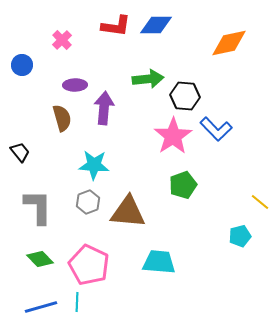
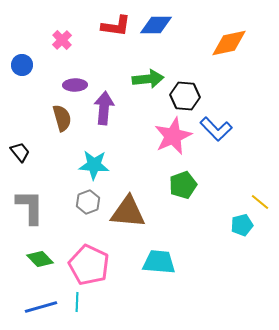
pink star: rotated 9 degrees clockwise
gray L-shape: moved 8 px left
cyan pentagon: moved 2 px right, 11 px up
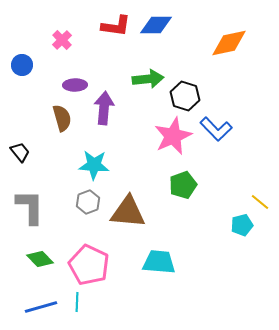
black hexagon: rotated 12 degrees clockwise
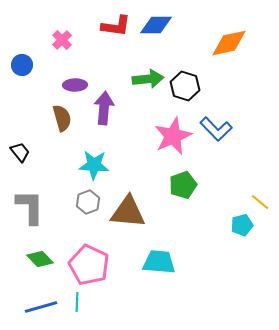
black hexagon: moved 10 px up
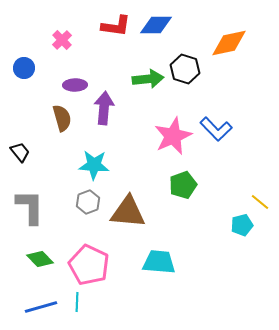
blue circle: moved 2 px right, 3 px down
black hexagon: moved 17 px up
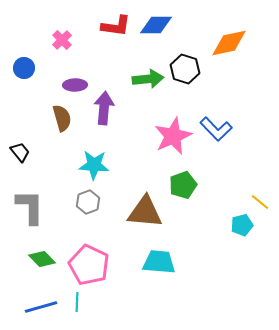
brown triangle: moved 17 px right
green diamond: moved 2 px right
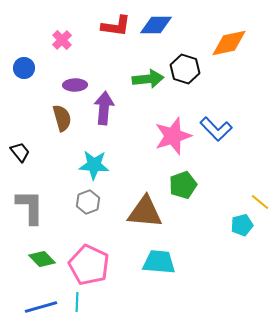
pink star: rotated 6 degrees clockwise
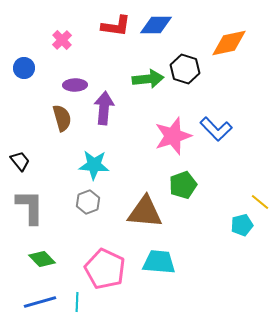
black trapezoid: moved 9 px down
pink pentagon: moved 16 px right, 4 px down
blue line: moved 1 px left, 5 px up
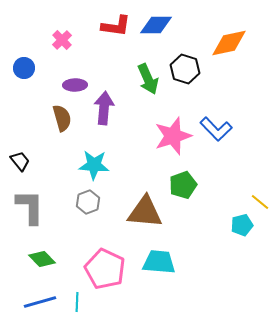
green arrow: rotated 72 degrees clockwise
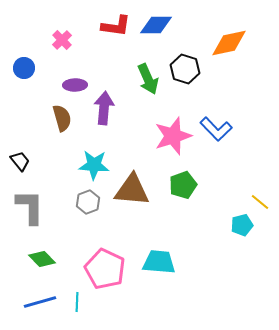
brown triangle: moved 13 px left, 22 px up
